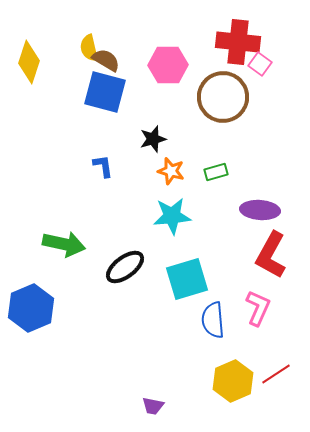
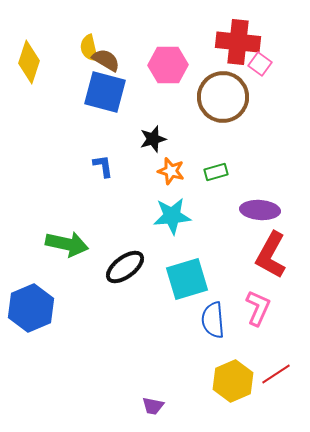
green arrow: moved 3 px right
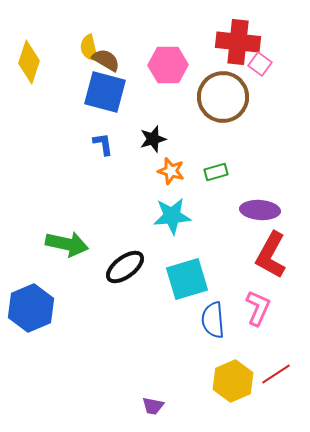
blue L-shape: moved 22 px up
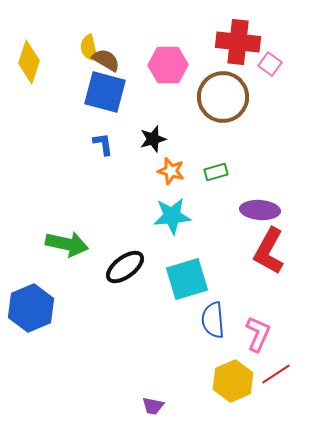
pink square: moved 10 px right
red L-shape: moved 2 px left, 4 px up
pink L-shape: moved 26 px down
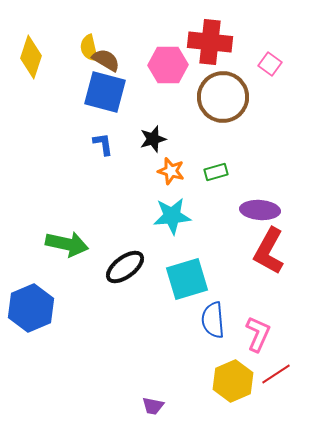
red cross: moved 28 px left
yellow diamond: moved 2 px right, 5 px up
